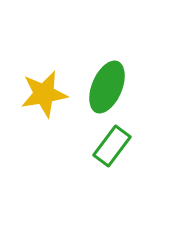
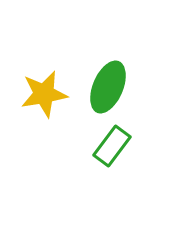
green ellipse: moved 1 px right
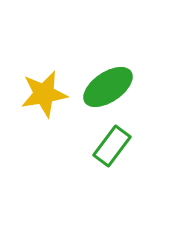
green ellipse: rotated 33 degrees clockwise
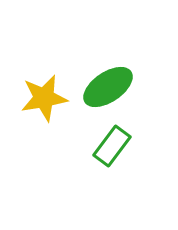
yellow star: moved 4 px down
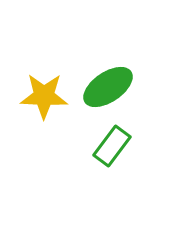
yellow star: moved 2 px up; rotated 12 degrees clockwise
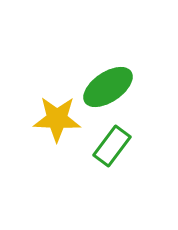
yellow star: moved 13 px right, 23 px down
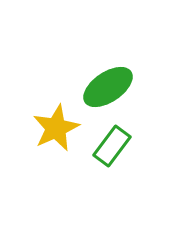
yellow star: moved 1 px left, 9 px down; rotated 27 degrees counterclockwise
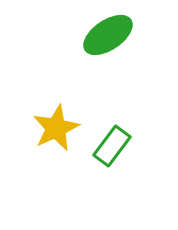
green ellipse: moved 52 px up
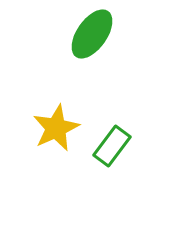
green ellipse: moved 16 px left, 1 px up; rotated 21 degrees counterclockwise
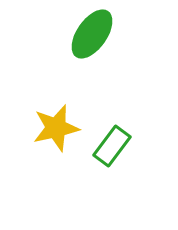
yellow star: rotated 12 degrees clockwise
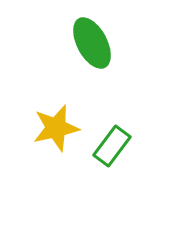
green ellipse: moved 9 px down; rotated 63 degrees counterclockwise
